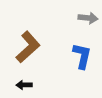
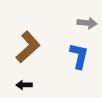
gray arrow: moved 1 px left, 5 px down
blue L-shape: moved 3 px left
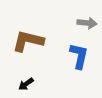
brown L-shape: moved 6 px up; rotated 124 degrees counterclockwise
black arrow: moved 2 px right, 1 px up; rotated 35 degrees counterclockwise
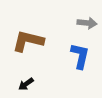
blue L-shape: moved 1 px right
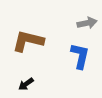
gray arrow: rotated 18 degrees counterclockwise
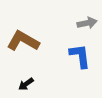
brown L-shape: moved 5 px left; rotated 16 degrees clockwise
blue L-shape: rotated 20 degrees counterclockwise
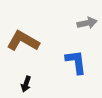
blue L-shape: moved 4 px left, 6 px down
black arrow: rotated 35 degrees counterclockwise
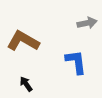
black arrow: rotated 126 degrees clockwise
